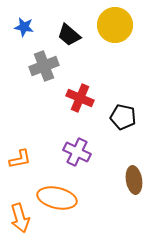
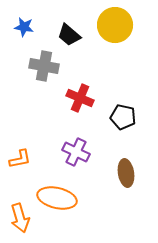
gray cross: rotated 32 degrees clockwise
purple cross: moved 1 px left
brown ellipse: moved 8 px left, 7 px up
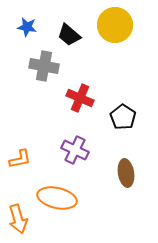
blue star: moved 3 px right
black pentagon: rotated 20 degrees clockwise
purple cross: moved 1 px left, 2 px up
orange arrow: moved 2 px left, 1 px down
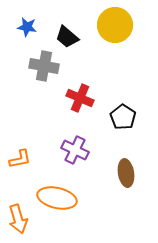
black trapezoid: moved 2 px left, 2 px down
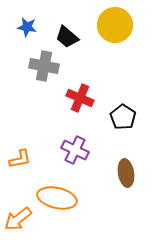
orange arrow: rotated 68 degrees clockwise
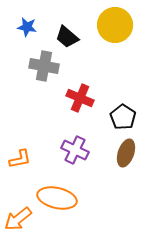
brown ellipse: moved 20 px up; rotated 28 degrees clockwise
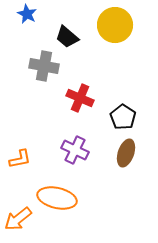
blue star: moved 13 px up; rotated 18 degrees clockwise
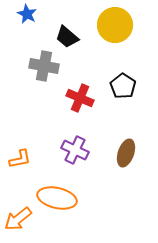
black pentagon: moved 31 px up
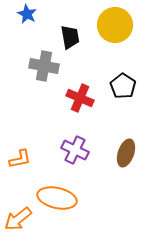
black trapezoid: moved 3 px right; rotated 140 degrees counterclockwise
